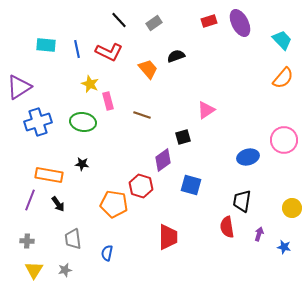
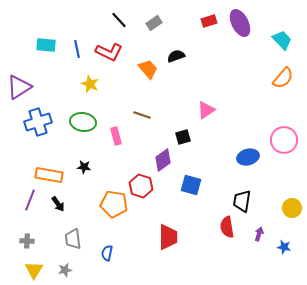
pink rectangle: moved 8 px right, 35 px down
black star: moved 2 px right, 3 px down
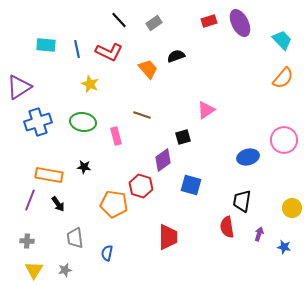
gray trapezoid: moved 2 px right, 1 px up
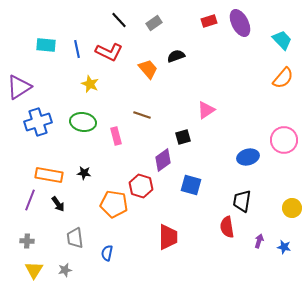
black star: moved 6 px down
purple arrow: moved 7 px down
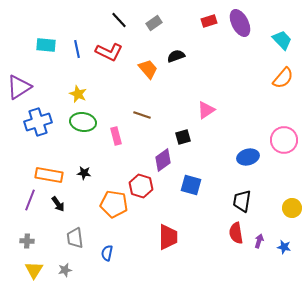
yellow star: moved 12 px left, 10 px down
red semicircle: moved 9 px right, 6 px down
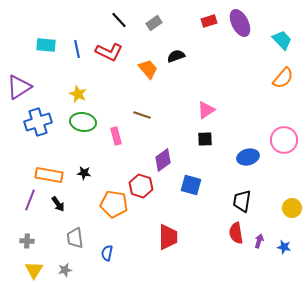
black square: moved 22 px right, 2 px down; rotated 14 degrees clockwise
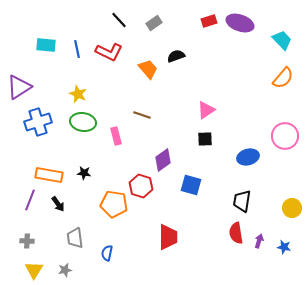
purple ellipse: rotated 44 degrees counterclockwise
pink circle: moved 1 px right, 4 px up
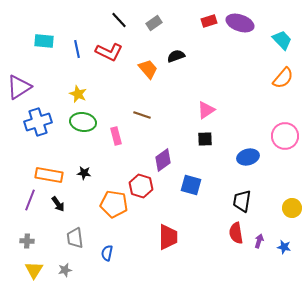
cyan rectangle: moved 2 px left, 4 px up
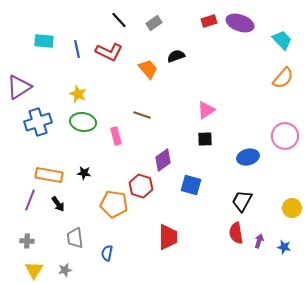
black trapezoid: rotated 20 degrees clockwise
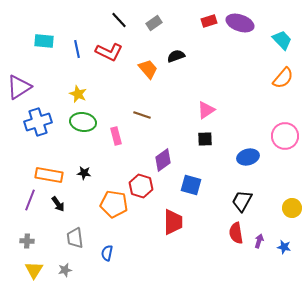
red trapezoid: moved 5 px right, 15 px up
